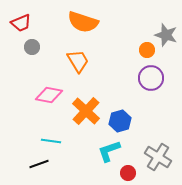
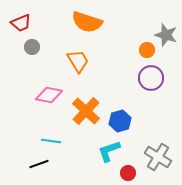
orange semicircle: moved 4 px right
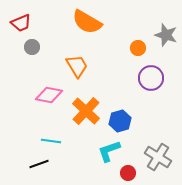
orange semicircle: rotated 12 degrees clockwise
orange circle: moved 9 px left, 2 px up
orange trapezoid: moved 1 px left, 5 px down
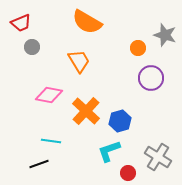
gray star: moved 1 px left
orange trapezoid: moved 2 px right, 5 px up
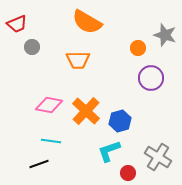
red trapezoid: moved 4 px left, 1 px down
orange trapezoid: moved 1 px left, 1 px up; rotated 120 degrees clockwise
pink diamond: moved 10 px down
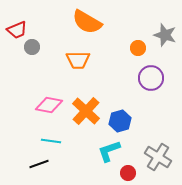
red trapezoid: moved 6 px down
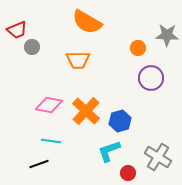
gray star: moved 2 px right; rotated 15 degrees counterclockwise
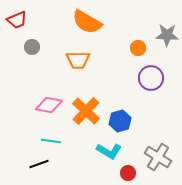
red trapezoid: moved 10 px up
cyan L-shape: rotated 130 degrees counterclockwise
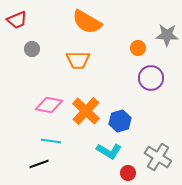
gray circle: moved 2 px down
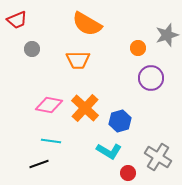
orange semicircle: moved 2 px down
gray star: rotated 20 degrees counterclockwise
orange cross: moved 1 px left, 3 px up
